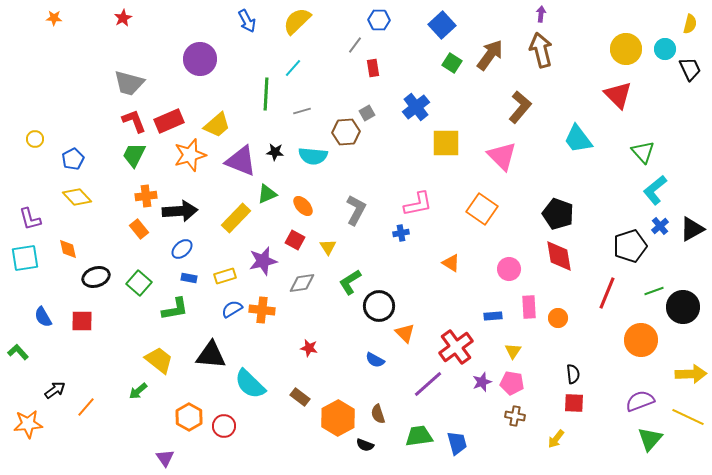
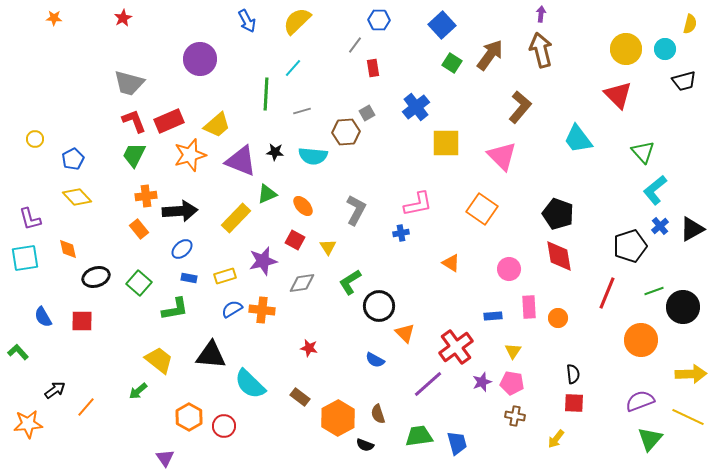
black trapezoid at (690, 69): moved 6 px left, 12 px down; rotated 100 degrees clockwise
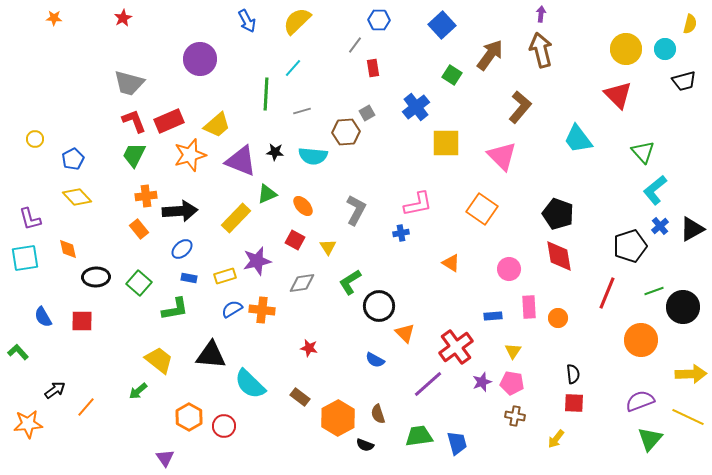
green square at (452, 63): moved 12 px down
purple star at (263, 261): moved 6 px left
black ellipse at (96, 277): rotated 16 degrees clockwise
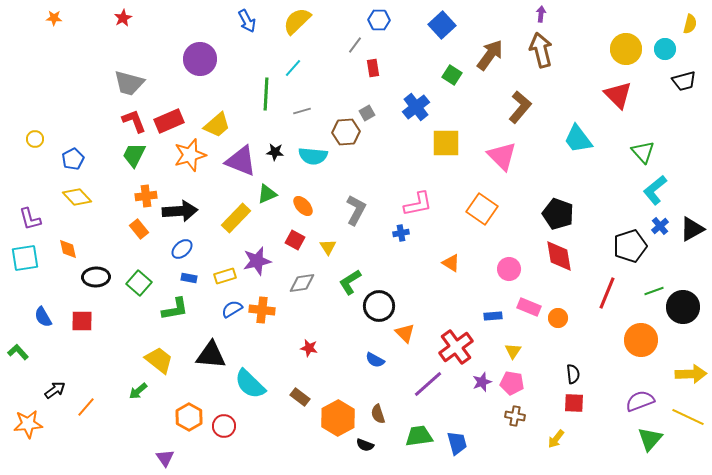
pink rectangle at (529, 307): rotated 65 degrees counterclockwise
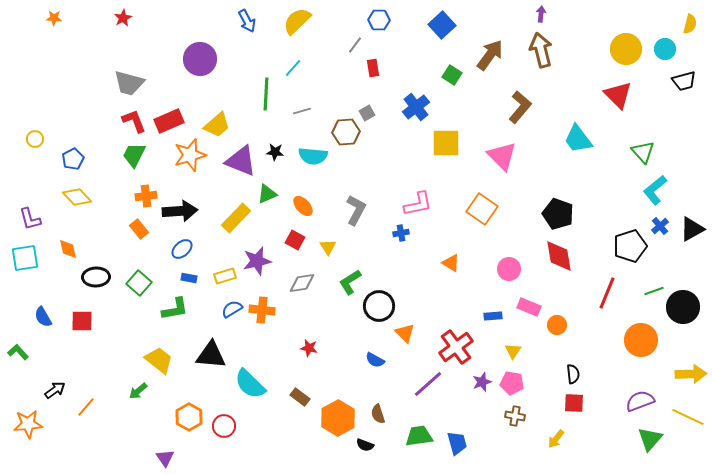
orange circle at (558, 318): moved 1 px left, 7 px down
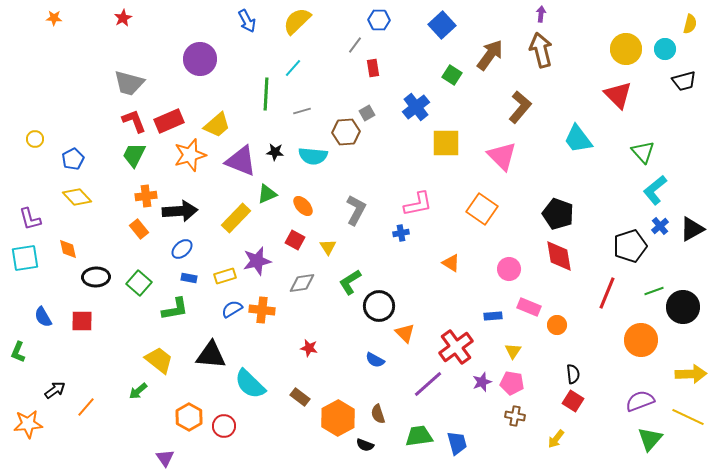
green L-shape at (18, 352): rotated 115 degrees counterclockwise
red square at (574, 403): moved 1 px left, 2 px up; rotated 30 degrees clockwise
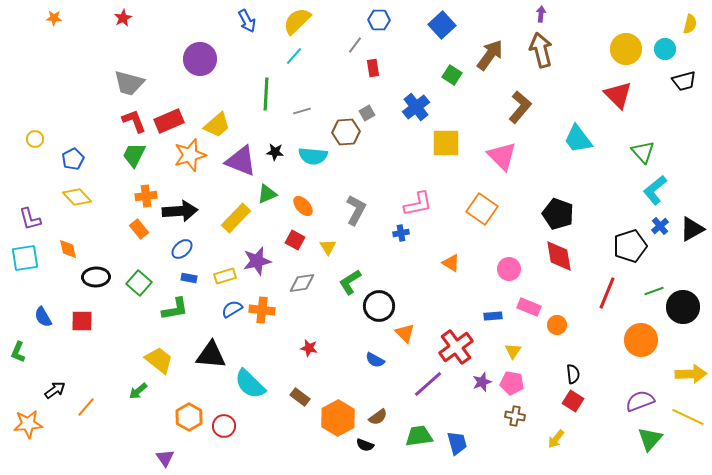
cyan line at (293, 68): moved 1 px right, 12 px up
brown semicircle at (378, 414): moved 3 px down; rotated 108 degrees counterclockwise
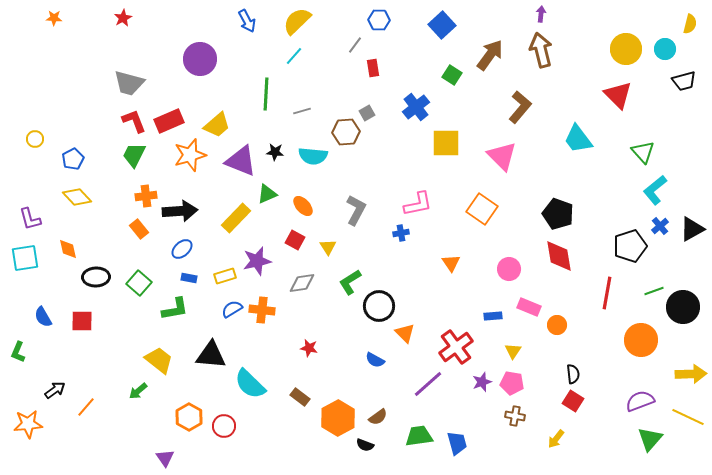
orange triangle at (451, 263): rotated 24 degrees clockwise
red line at (607, 293): rotated 12 degrees counterclockwise
